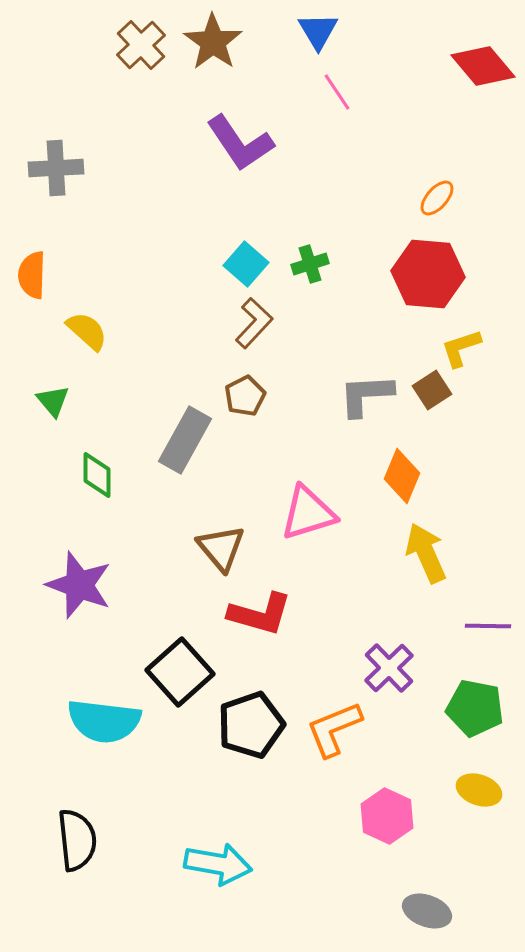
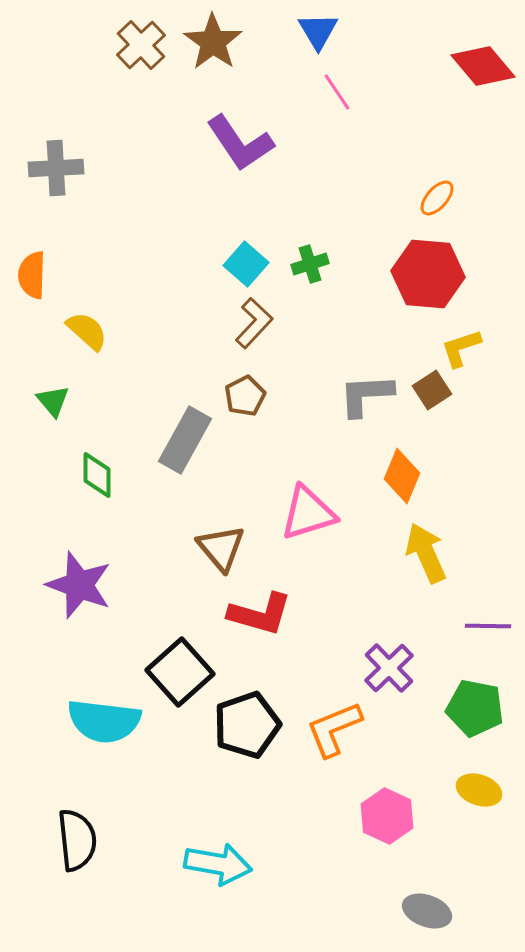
black pentagon: moved 4 px left
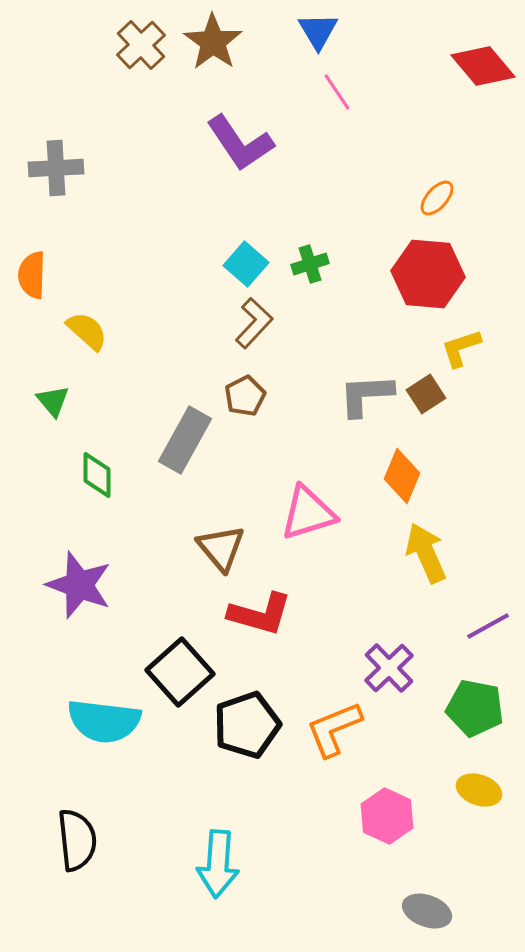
brown square: moved 6 px left, 4 px down
purple line: rotated 30 degrees counterclockwise
cyan arrow: rotated 84 degrees clockwise
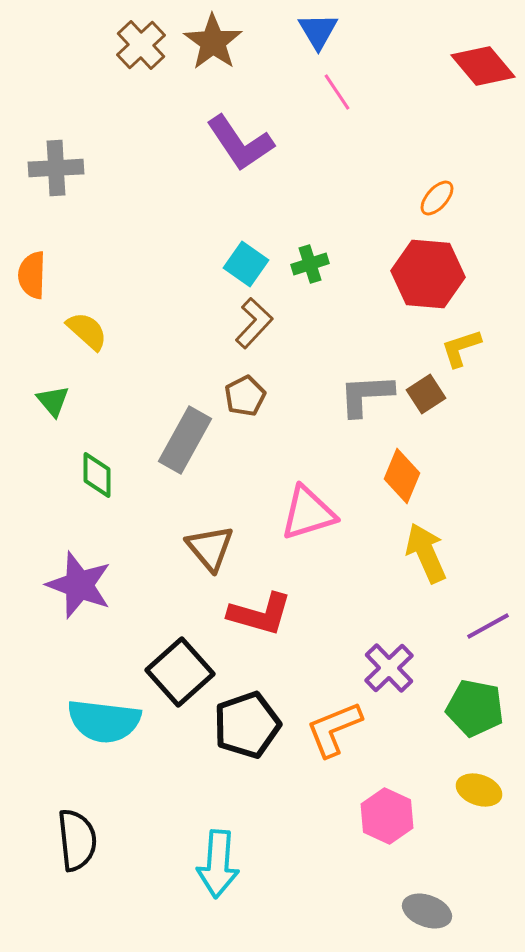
cyan square: rotated 6 degrees counterclockwise
brown triangle: moved 11 px left
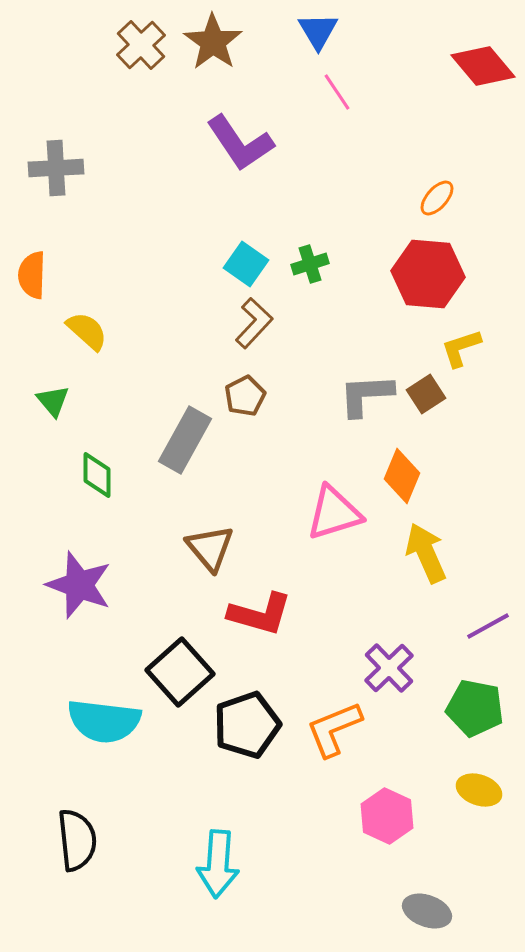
pink triangle: moved 26 px right
